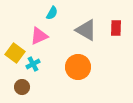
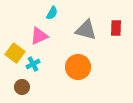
gray triangle: rotated 15 degrees counterclockwise
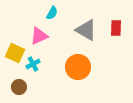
gray triangle: rotated 15 degrees clockwise
yellow square: rotated 12 degrees counterclockwise
brown circle: moved 3 px left
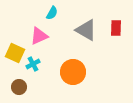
orange circle: moved 5 px left, 5 px down
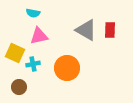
cyan semicircle: moved 19 px left; rotated 72 degrees clockwise
red rectangle: moved 6 px left, 2 px down
pink triangle: rotated 12 degrees clockwise
cyan cross: rotated 16 degrees clockwise
orange circle: moved 6 px left, 4 px up
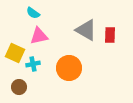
cyan semicircle: rotated 24 degrees clockwise
red rectangle: moved 5 px down
orange circle: moved 2 px right
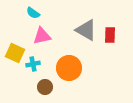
pink triangle: moved 3 px right
brown circle: moved 26 px right
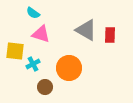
pink triangle: moved 1 px left, 2 px up; rotated 30 degrees clockwise
yellow square: moved 2 px up; rotated 18 degrees counterclockwise
cyan cross: rotated 16 degrees counterclockwise
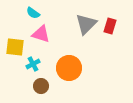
gray triangle: moved 6 px up; rotated 45 degrees clockwise
red rectangle: moved 9 px up; rotated 14 degrees clockwise
yellow square: moved 4 px up
brown circle: moved 4 px left, 1 px up
